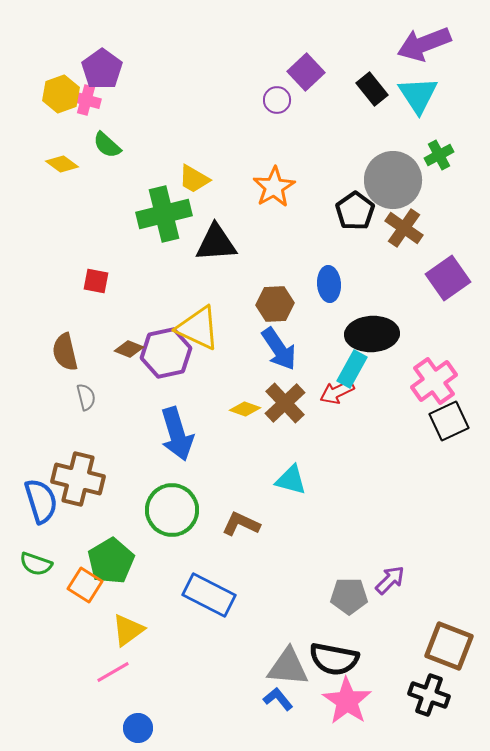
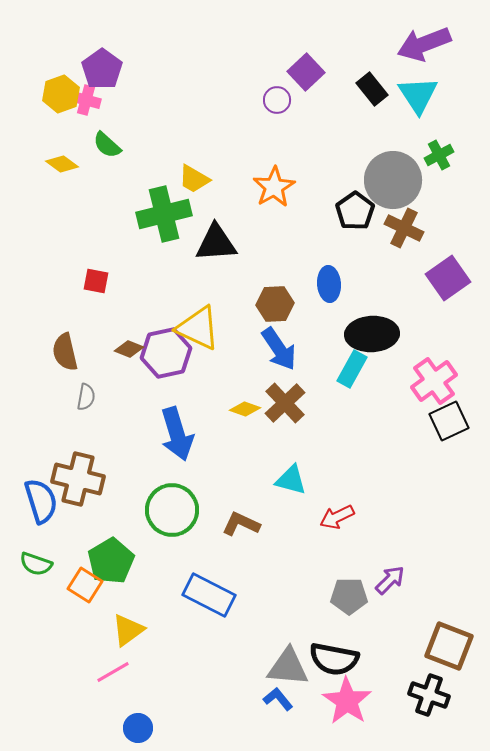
brown cross at (404, 228): rotated 9 degrees counterclockwise
red arrow at (337, 392): moved 125 px down
gray semicircle at (86, 397): rotated 24 degrees clockwise
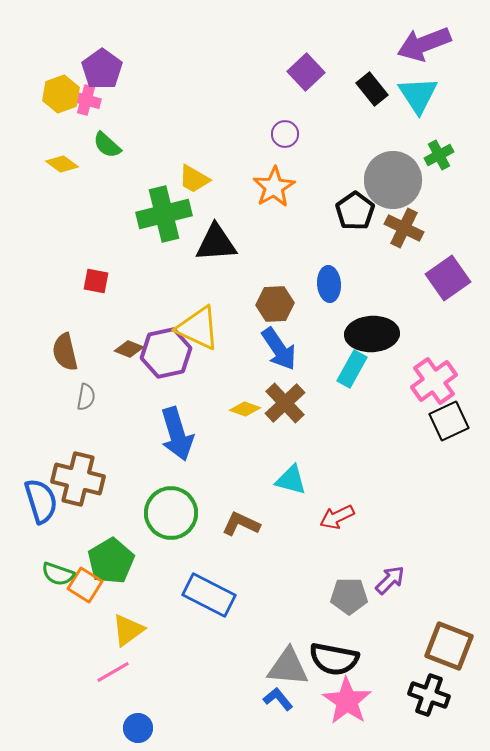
purple circle at (277, 100): moved 8 px right, 34 px down
green circle at (172, 510): moved 1 px left, 3 px down
green semicircle at (36, 564): moved 22 px right, 10 px down
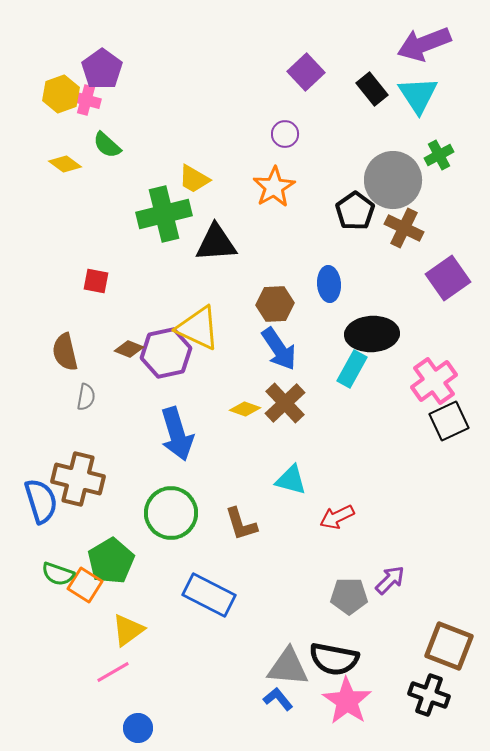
yellow diamond at (62, 164): moved 3 px right
brown L-shape at (241, 524): rotated 132 degrees counterclockwise
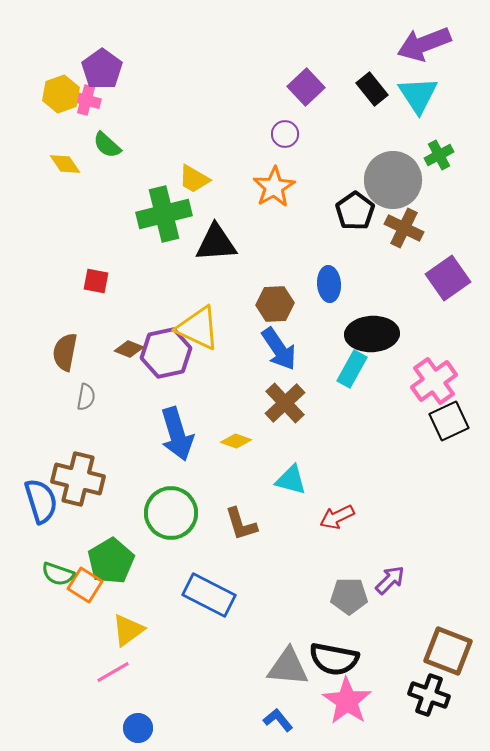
purple square at (306, 72): moved 15 px down
yellow diamond at (65, 164): rotated 20 degrees clockwise
brown semicircle at (65, 352): rotated 24 degrees clockwise
yellow diamond at (245, 409): moved 9 px left, 32 px down
brown square at (449, 646): moved 1 px left, 5 px down
blue L-shape at (278, 699): moved 21 px down
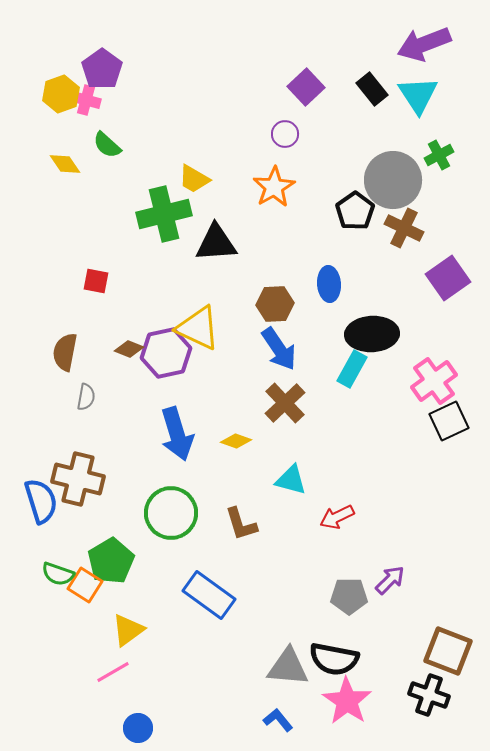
blue rectangle at (209, 595): rotated 9 degrees clockwise
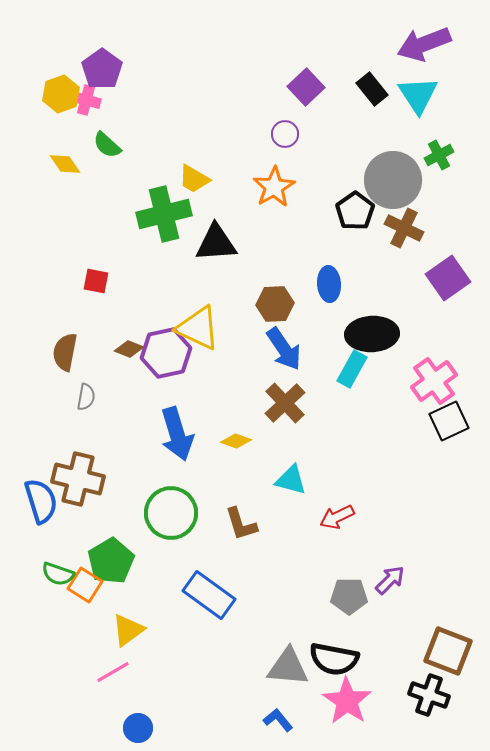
blue arrow at (279, 349): moved 5 px right
